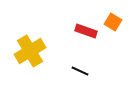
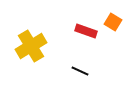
yellow cross: moved 1 px right, 5 px up
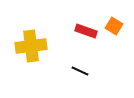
orange square: moved 1 px right, 4 px down
yellow cross: rotated 24 degrees clockwise
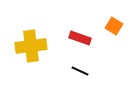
red rectangle: moved 6 px left, 7 px down
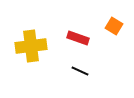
red rectangle: moved 2 px left
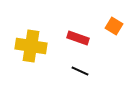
yellow cross: rotated 16 degrees clockwise
